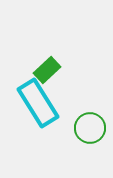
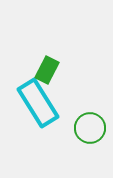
green rectangle: rotated 20 degrees counterclockwise
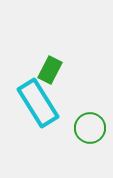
green rectangle: moved 3 px right
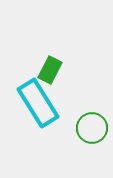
green circle: moved 2 px right
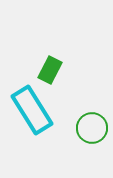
cyan rectangle: moved 6 px left, 7 px down
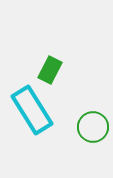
green circle: moved 1 px right, 1 px up
